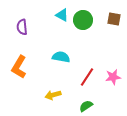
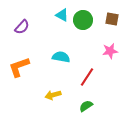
brown square: moved 2 px left
purple semicircle: rotated 133 degrees counterclockwise
orange L-shape: rotated 40 degrees clockwise
pink star: moved 3 px left, 26 px up
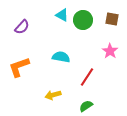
pink star: rotated 28 degrees counterclockwise
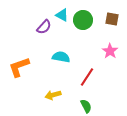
purple semicircle: moved 22 px right
green semicircle: rotated 96 degrees clockwise
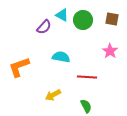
red line: rotated 60 degrees clockwise
yellow arrow: rotated 14 degrees counterclockwise
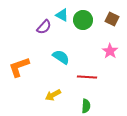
brown square: rotated 16 degrees clockwise
cyan semicircle: rotated 24 degrees clockwise
green semicircle: rotated 32 degrees clockwise
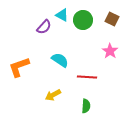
cyan semicircle: moved 1 px left, 3 px down
